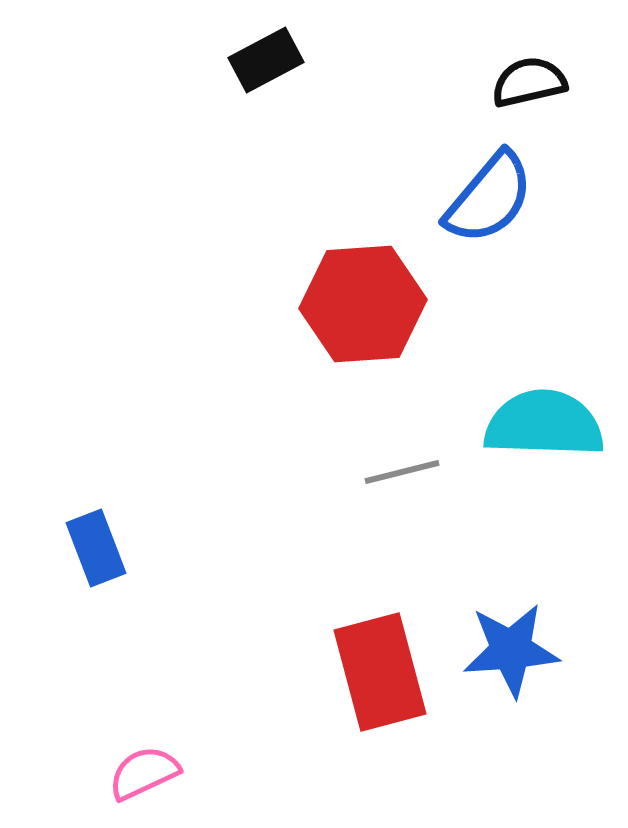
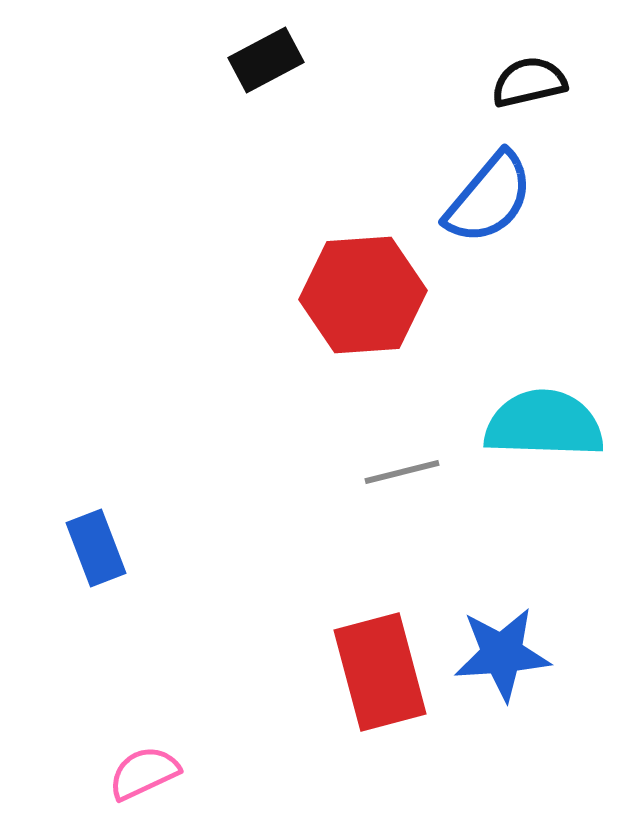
red hexagon: moved 9 px up
blue star: moved 9 px left, 4 px down
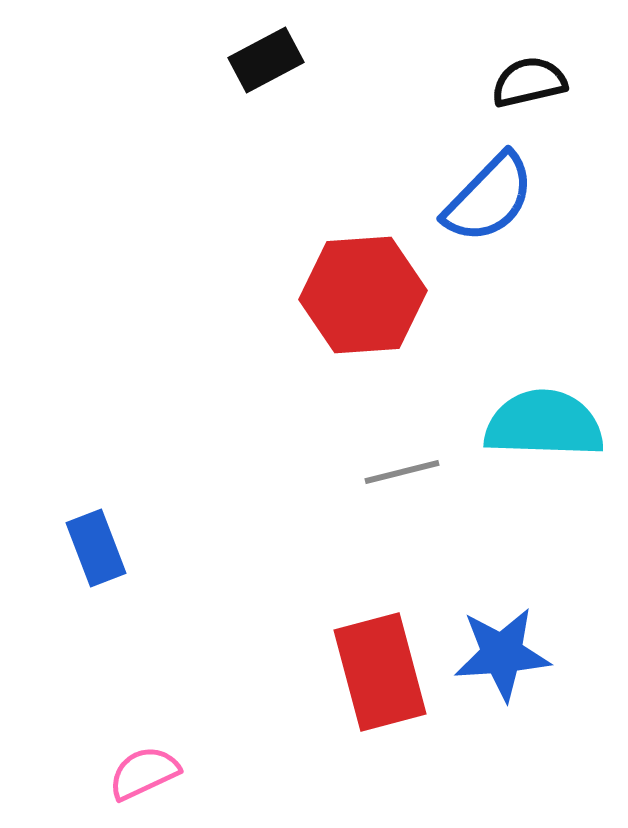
blue semicircle: rotated 4 degrees clockwise
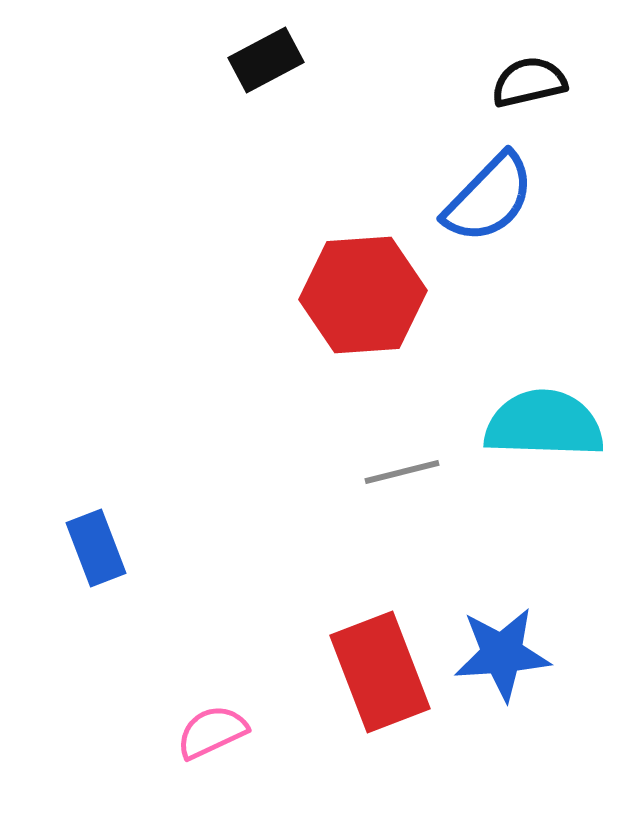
red rectangle: rotated 6 degrees counterclockwise
pink semicircle: moved 68 px right, 41 px up
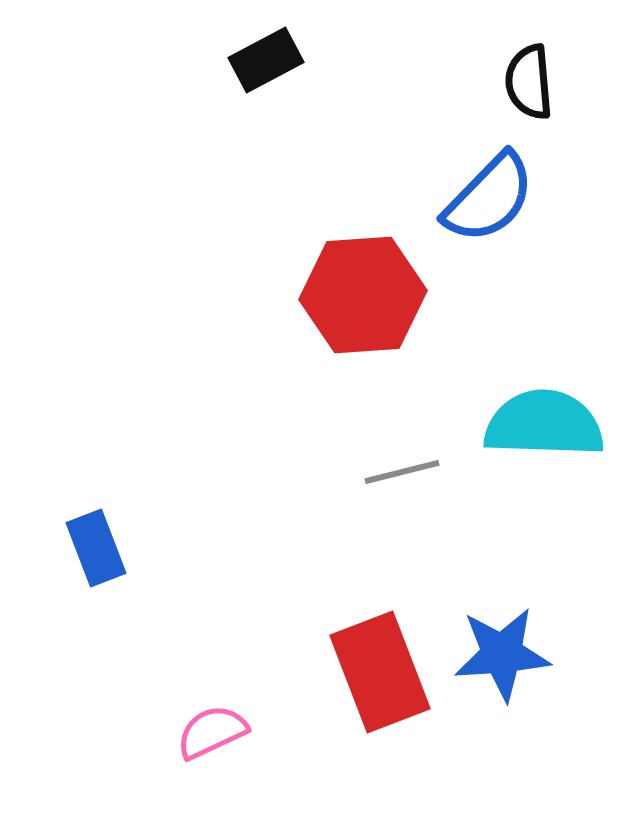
black semicircle: rotated 82 degrees counterclockwise
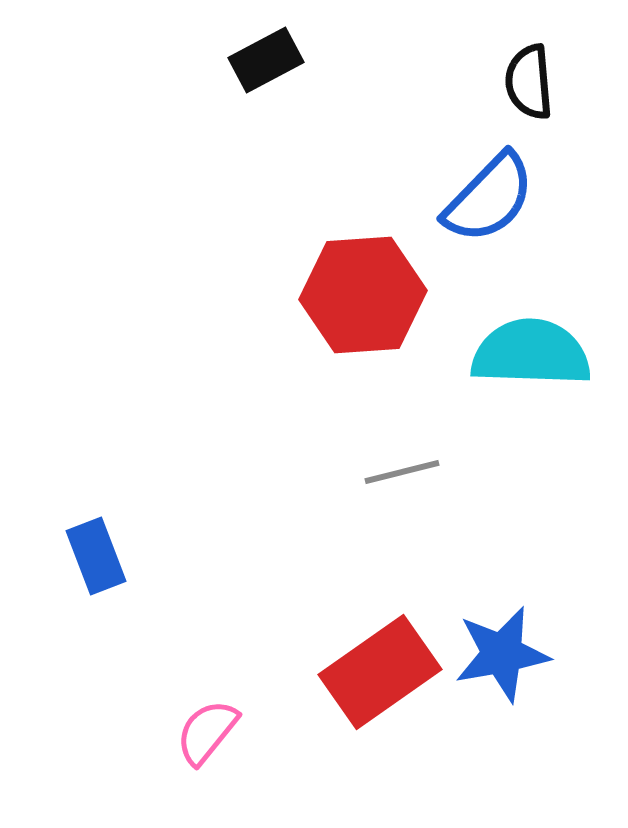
cyan semicircle: moved 13 px left, 71 px up
blue rectangle: moved 8 px down
blue star: rotated 6 degrees counterclockwise
red rectangle: rotated 76 degrees clockwise
pink semicircle: moved 5 px left; rotated 26 degrees counterclockwise
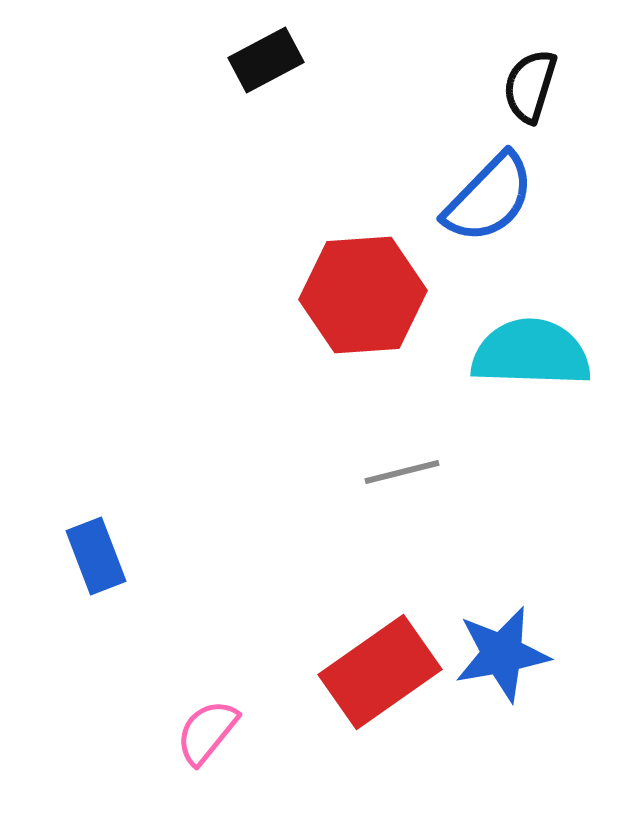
black semicircle: moved 1 px right, 4 px down; rotated 22 degrees clockwise
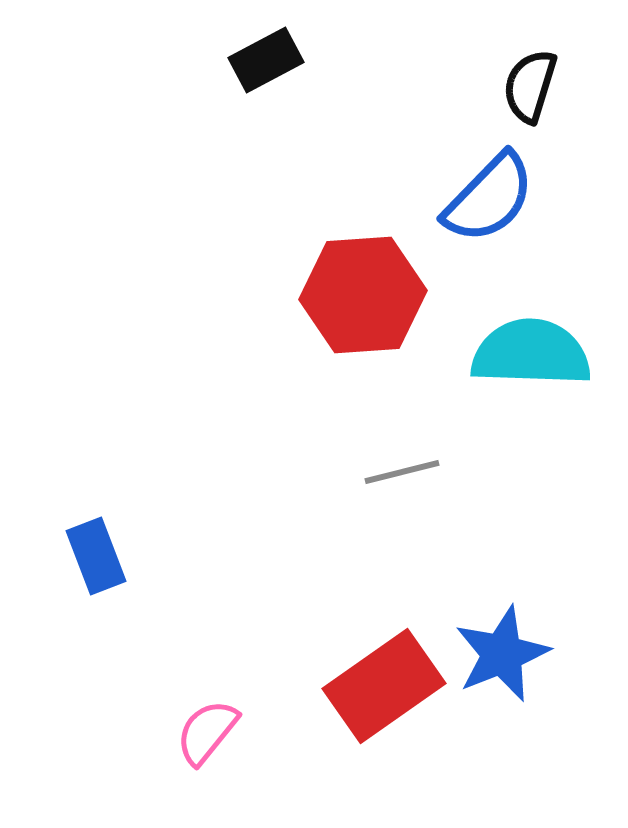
blue star: rotated 12 degrees counterclockwise
red rectangle: moved 4 px right, 14 px down
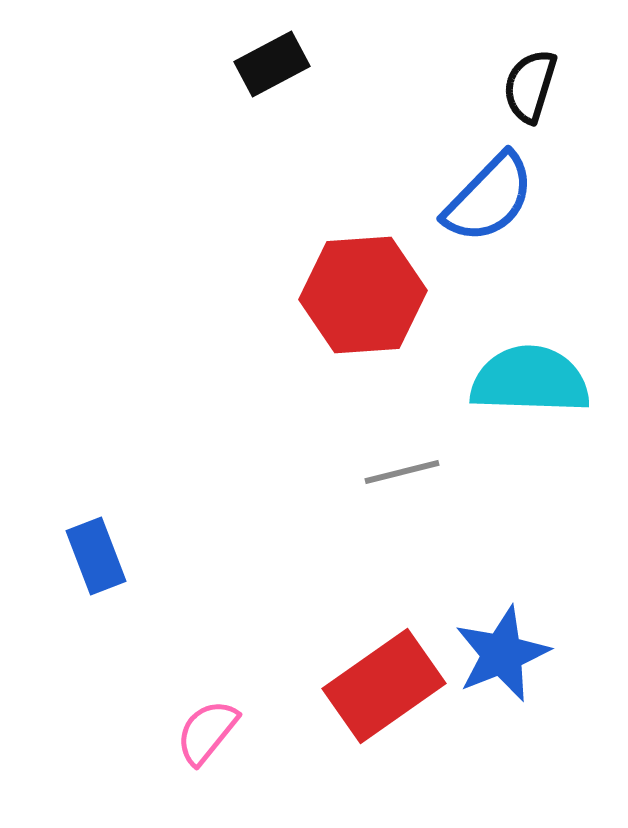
black rectangle: moved 6 px right, 4 px down
cyan semicircle: moved 1 px left, 27 px down
